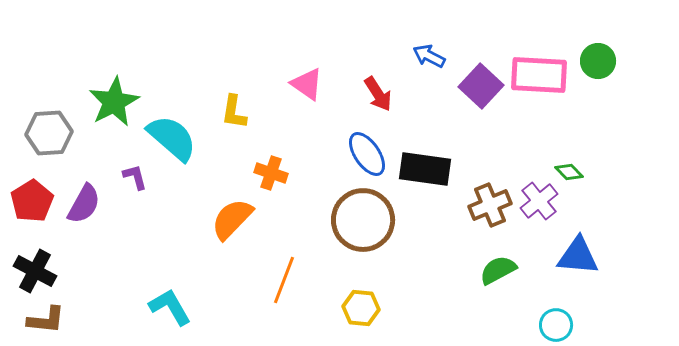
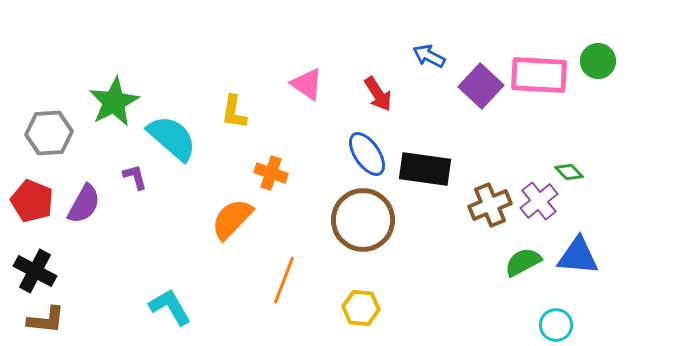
red pentagon: rotated 18 degrees counterclockwise
green semicircle: moved 25 px right, 8 px up
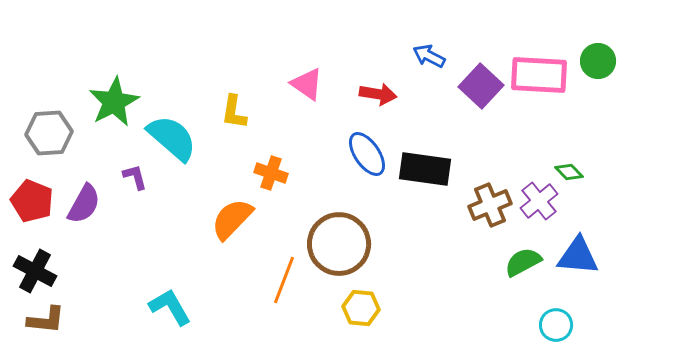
red arrow: rotated 48 degrees counterclockwise
brown circle: moved 24 px left, 24 px down
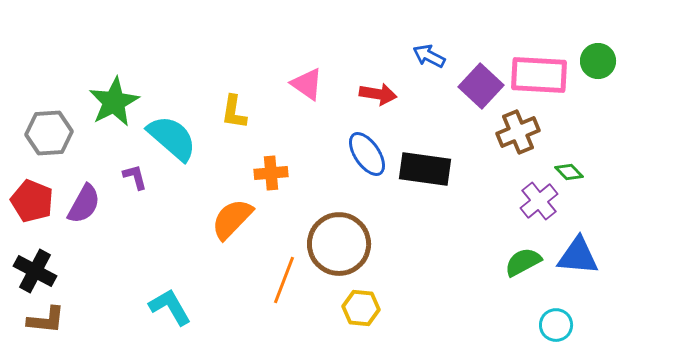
orange cross: rotated 24 degrees counterclockwise
brown cross: moved 28 px right, 73 px up
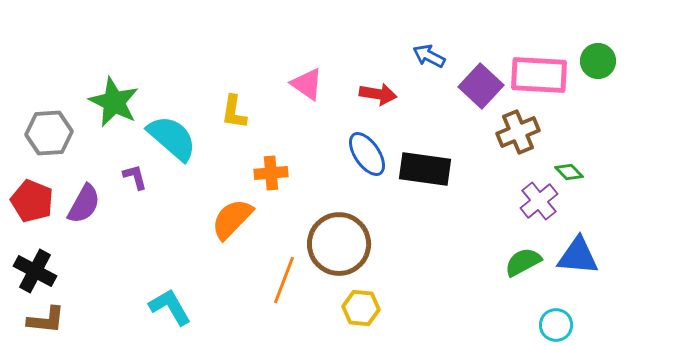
green star: rotated 18 degrees counterclockwise
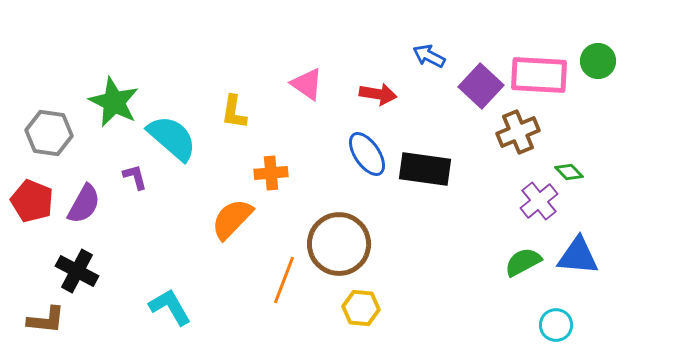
gray hexagon: rotated 12 degrees clockwise
black cross: moved 42 px right
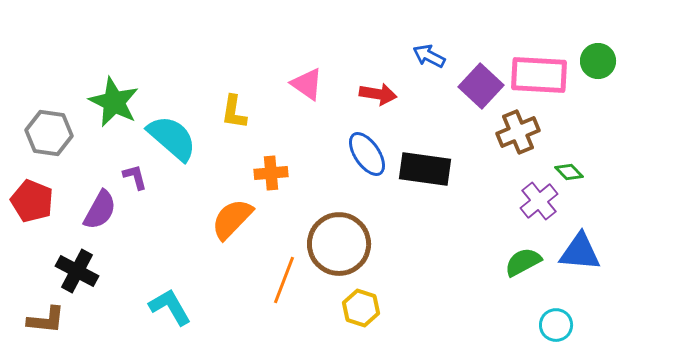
purple semicircle: moved 16 px right, 6 px down
blue triangle: moved 2 px right, 4 px up
yellow hexagon: rotated 12 degrees clockwise
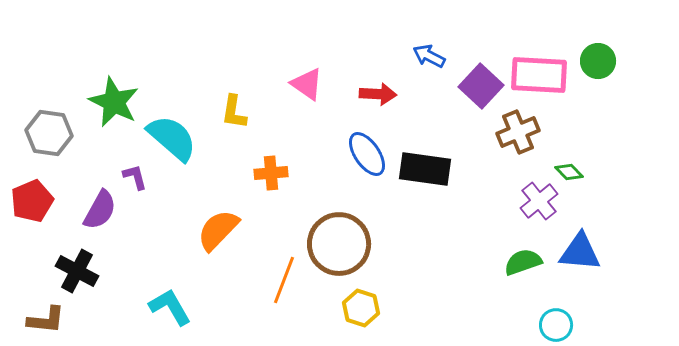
red arrow: rotated 6 degrees counterclockwise
red pentagon: rotated 27 degrees clockwise
orange semicircle: moved 14 px left, 11 px down
green semicircle: rotated 9 degrees clockwise
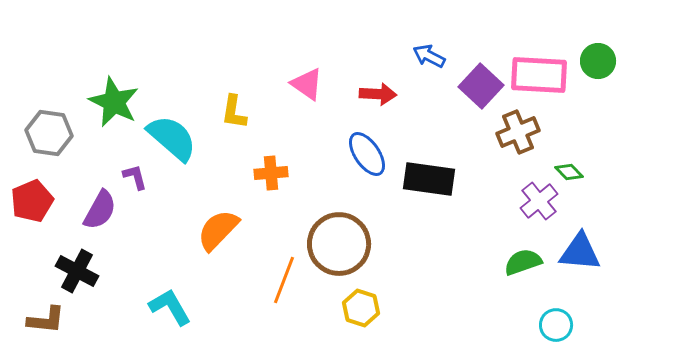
black rectangle: moved 4 px right, 10 px down
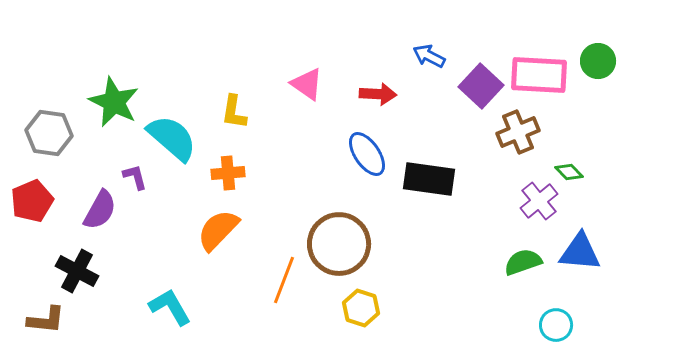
orange cross: moved 43 px left
